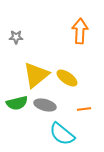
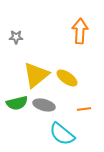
gray ellipse: moved 1 px left
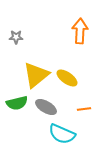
gray ellipse: moved 2 px right, 2 px down; rotated 15 degrees clockwise
cyan semicircle: rotated 16 degrees counterclockwise
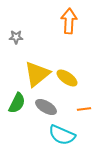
orange arrow: moved 11 px left, 10 px up
yellow triangle: moved 1 px right, 1 px up
green semicircle: rotated 50 degrees counterclockwise
cyan semicircle: moved 1 px down
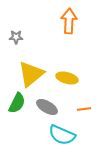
yellow triangle: moved 6 px left
yellow ellipse: rotated 20 degrees counterclockwise
gray ellipse: moved 1 px right
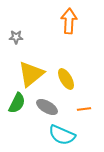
yellow ellipse: moved 1 px left, 1 px down; rotated 45 degrees clockwise
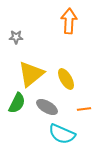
cyan semicircle: moved 1 px up
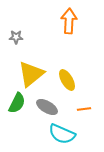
yellow ellipse: moved 1 px right, 1 px down
